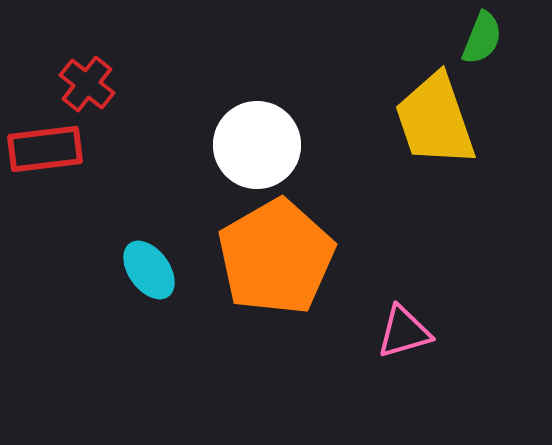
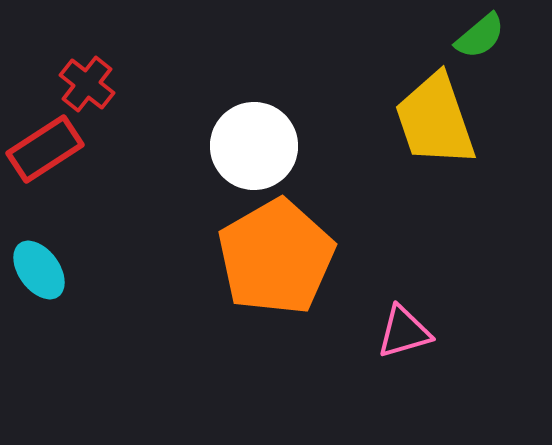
green semicircle: moved 2 px left, 2 px up; rotated 28 degrees clockwise
white circle: moved 3 px left, 1 px down
red rectangle: rotated 26 degrees counterclockwise
cyan ellipse: moved 110 px left
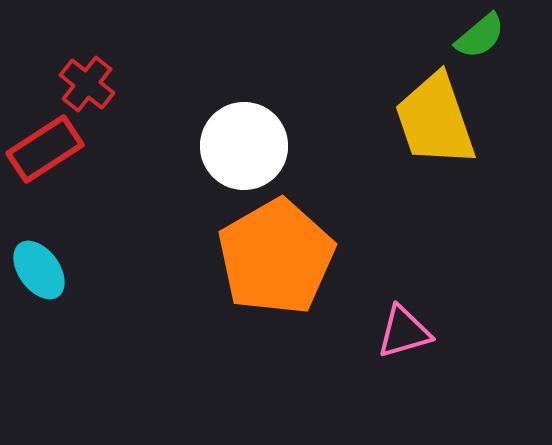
white circle: moved 10 px left
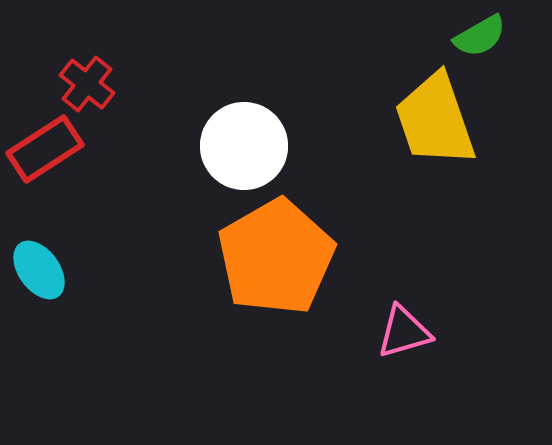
green semicircle: rotated 10 degrees clockwise
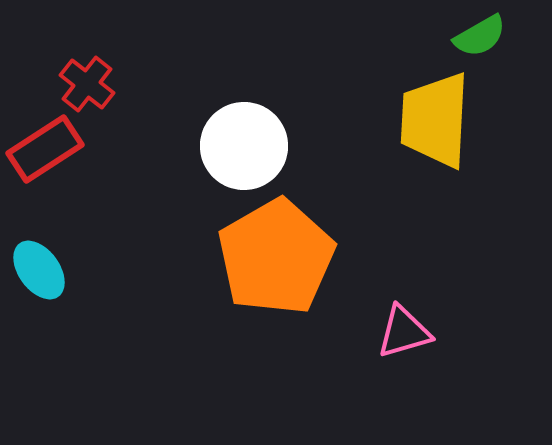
yellow trapezoid: rotated 22 degrees clockwise
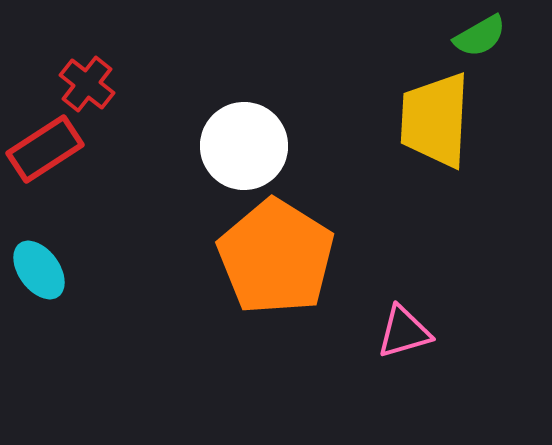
orange pentagon: rotated 10 degrees counterclockwise
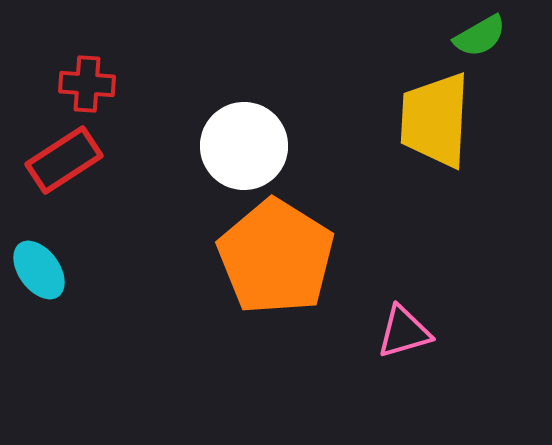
red cross: rotated 34 degrees counterclockwise
red rectangle: moved 19 px right, 11 px down
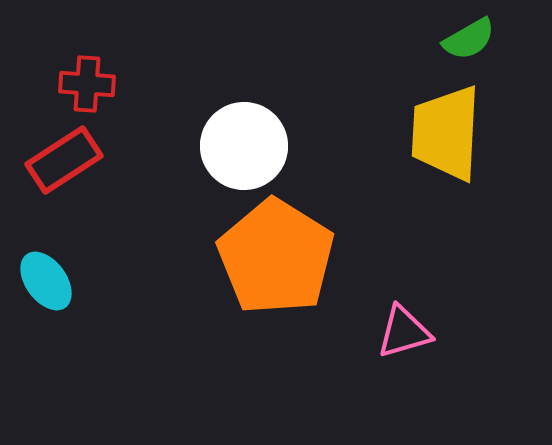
green semicircle: moved 11 px left, 3 px down
yellow trapezoid: moved 11 px right, 13 px down
cyan ellipse: moved 7 px right, 11 px down
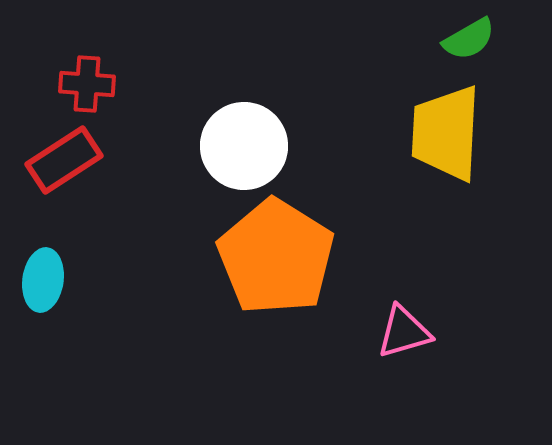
cyan ellipse: moved 3 px left, 1 px up; rotated 44 degrees clockwise
